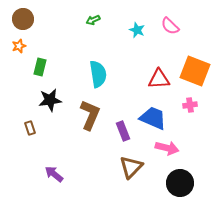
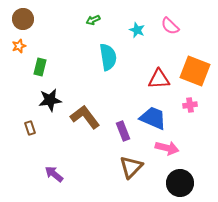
cyan semicircle: moved 10 px right, 17 px up
brown L-shape: moved 5 px left, 2 px down; rotated 60 degrees counterclockwise
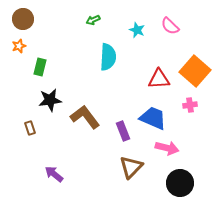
cyan semicircle: rotated 12 degrees clockwise
orange square: rotated 20 degrees clockwise
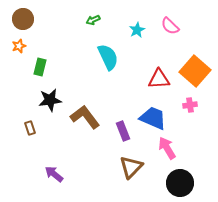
cyan star: rotated 21 degrees clockwise
cyan semicircle: rotated 28 degrees counterclockwise
pink arrow: rotated 135 degrees counterclockwise
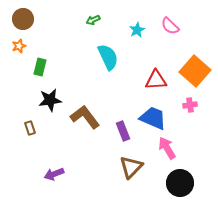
red triangle: moved 3 px left, 1 px down
purple arrow: rotated 60 degrees counterclockwise
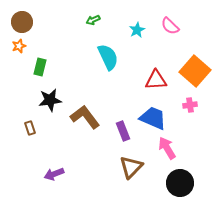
brown circle: moved 1 px left, 3 px down
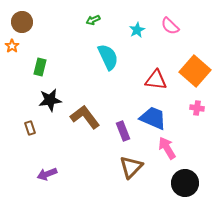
orange star: moved 7 px left; rotated 16 degrees counterclockwise
red triangle: rotated 10 degrees clockwise
pink cross: moved 7 px right, 3 px down; rotated 16 degrees clockwise
purple arrow: moved 7 px left
black circle: moved 5 px right
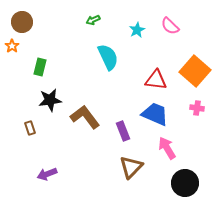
blue trapezoid: moved 2 px right, 4 px up
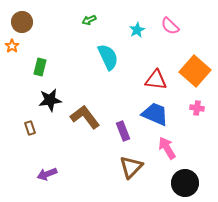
green arrow: moved 4 px left
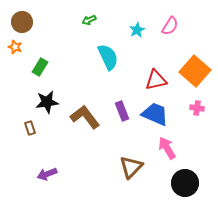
pink semicircle: rotated 102 degrees counterclockwise
orange star: moved 3 px right, 1 px down; rotated 16 degrees counterclockwise
green rectangle: rotated 18 degrees clockwise
red triangle: rotated 20 degrees counterclockwise
black star: moved 3 px left, 2 px down
purple rectangle: moved 1 px left, 20 px up
